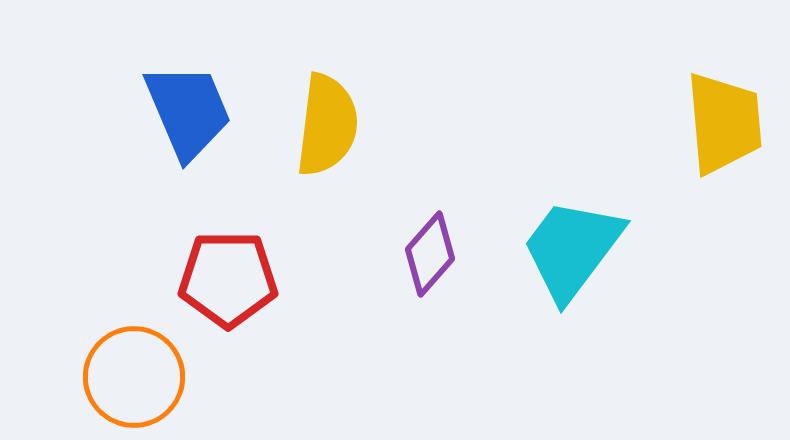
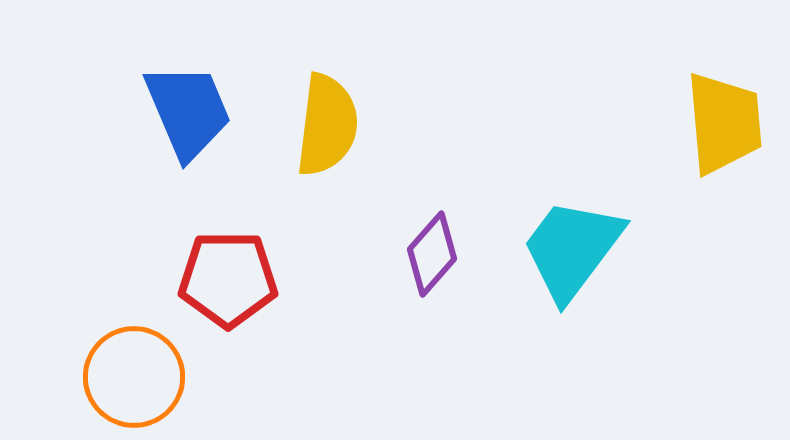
purple diamond: moved 2 px right
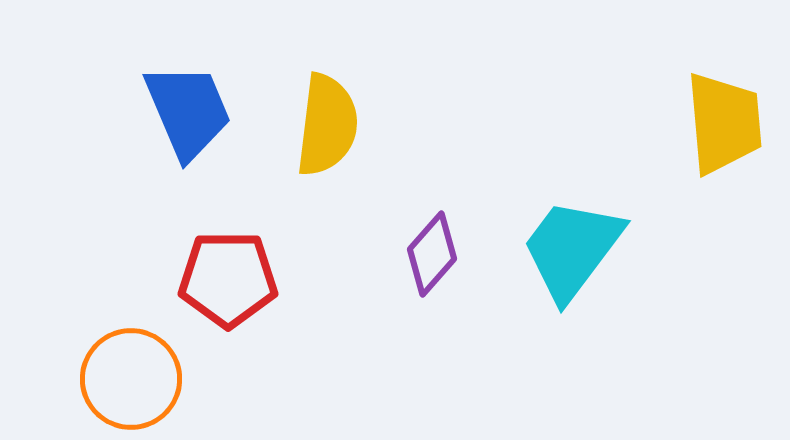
orange circle: moved 3 px left, 2 px down
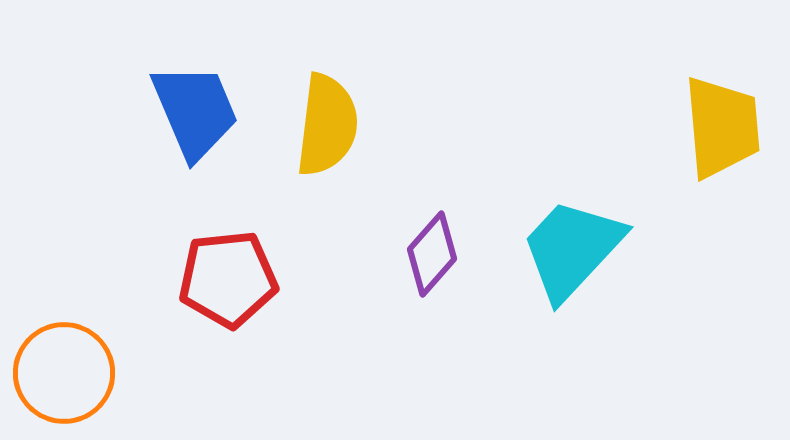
blue trapezoid: moved 7 px right
yellow trapezoid: moved 2 px left, 4 px down
cyan trapezoid: rotated 6 degrees clockwise
red pentagon: rotated 6 degrees counterclockwise
orange circle: moved 67 px left, 6 px up
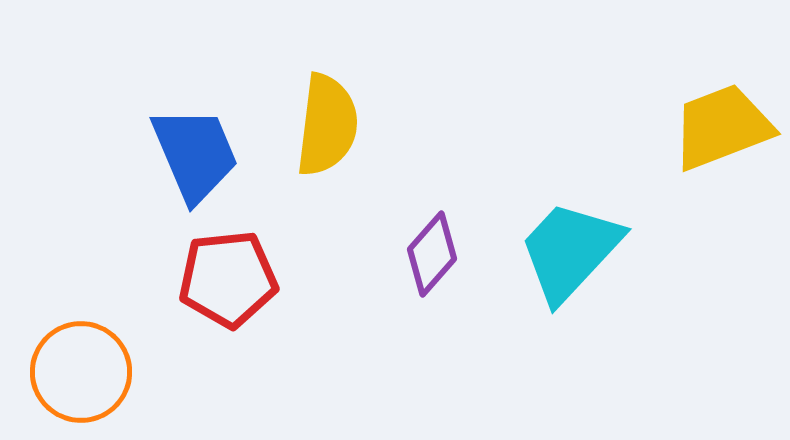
blue trapezoid: moved 43 px down
yellow trapezoid: rotated 106 degrees counterclockwise
cyan trapezoid: moved 2 px left, 2 px down
orange circle: moved 17 px right, 1 px up
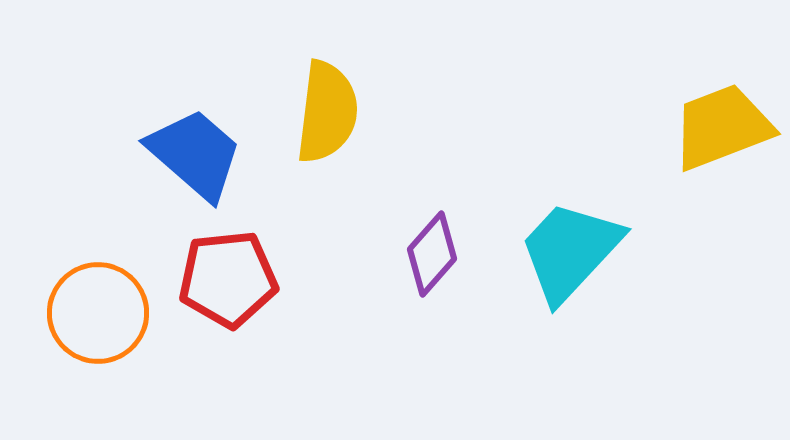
yellow semicircle: moved 13 px up
blue trapezoid: rotated 26 degrees counterclockwise
orange circle: moved 17 px right, 59 px up
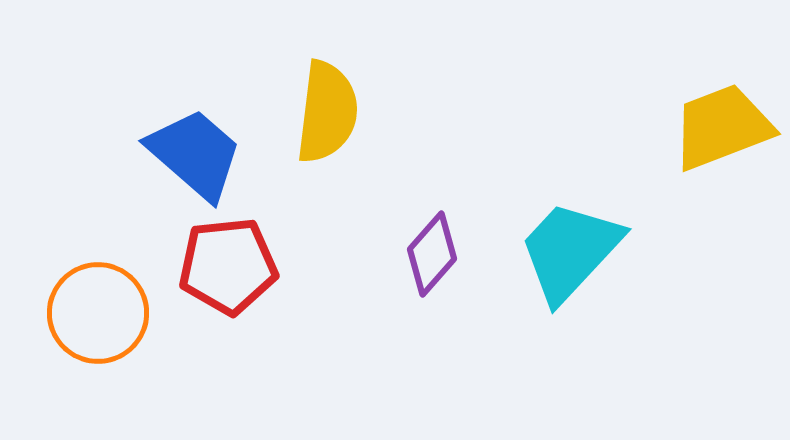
red pentagon: moved 13 px up
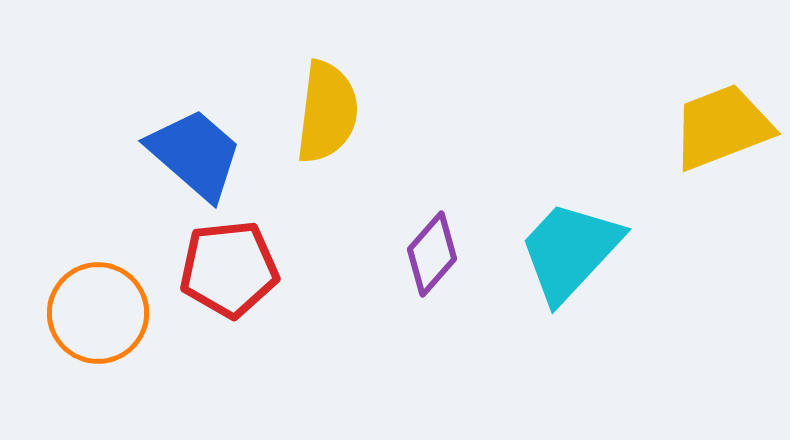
red pentagon: moved 1 px right, 3 px down
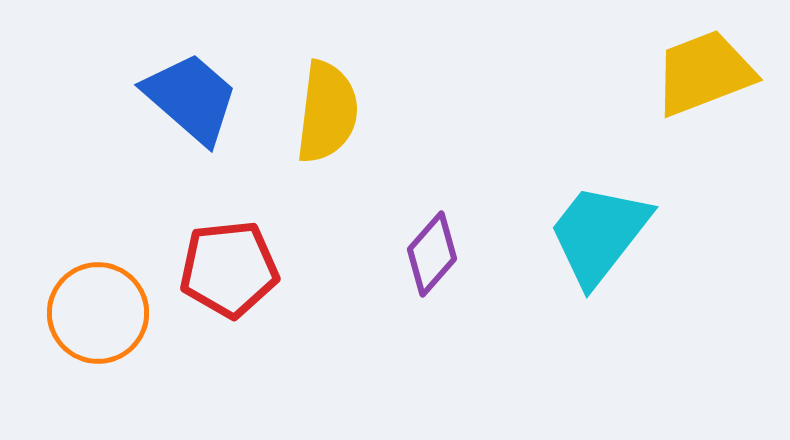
yellow trapezoid: moved 18 px left, 54 px up
blue trapezoid: moved 4 px left, 56 px up
cyan trapezoid: moved 29 px right, 17 px up; rotated 5 degrees counterclockwise
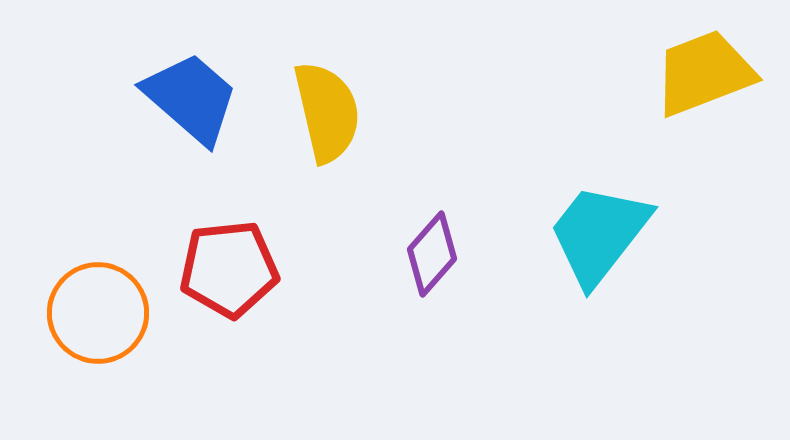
yellow semicircle: rotated 20 degrees counterclockwise
